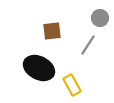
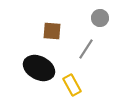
brown square: rotated 12 degrees clockwise
gray line: moved 2 px left, 4 px down
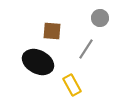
black ellipse: moved 1 px left, 6 px up
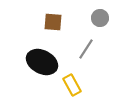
brown square: moved 1 px right, 9 px up
black ellipse: moved 4 px right
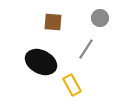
black ellipse: moved 1 px left
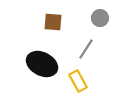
black ellipse: moved 1 px right, 2 px down
yellow rectangle: moved 6 px right, 4 px up
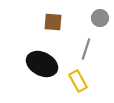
gray line: rotated 15 degrees counterclockwise
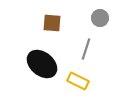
brown square: moved 1 px left, 1 px down
black ellipse: rotated 12 degrees clockwise
yellow rectangle: rotated 35 degrees counterclockwise
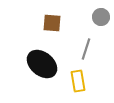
gray circle: moved 1 px right, 1 px up
yellow rectangle: rotated 55 degrees clockwise
